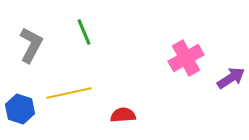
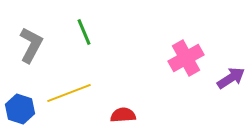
yellow line: rotated 9 degrees counterclockwise
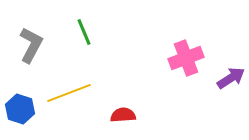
pink cross: rotated 8 degrees clockwise
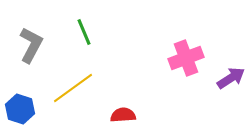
yellow line: moved 4 px right, 5 px up; rotated 15 degrees counterclockwise
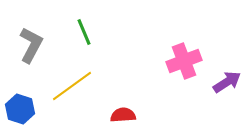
pink cross: moved 2 px left, 3 px down
purple arrow: moved 4 px left, 4 px down
yellow line: moved 1 px left, 2 px up
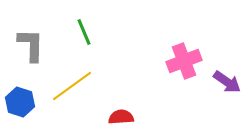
gray L-shape: rotated 27 degrees counterclockwise
purple arrow: rotated 68 degrees clockwise
blue hexagon: moved 7 px up
red semicircle: moved 2 px left, 2 px down
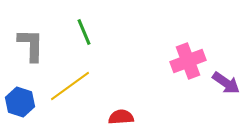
pink cross: moved 4 px right
purple arrow: moved 1 px left, 1 px down
yellow line: moved 2 px left
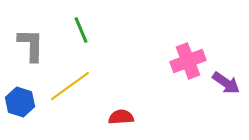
green line: moved 3 px left, 2 px up
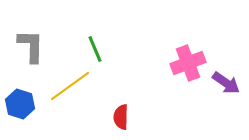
green line: moved 14 px right, 19 px down
gray L-shape: moved 1 px down
pink cross: moved 2 px down
blue hexagon: moved 2 px down
red semicircle: rotated 85 degrees counterclockwise
